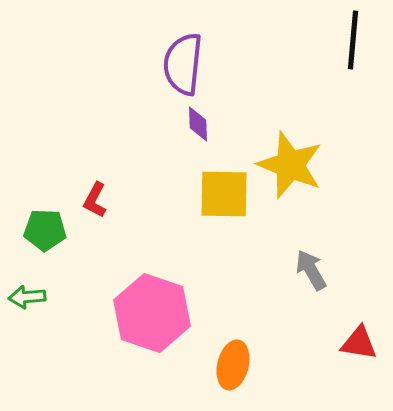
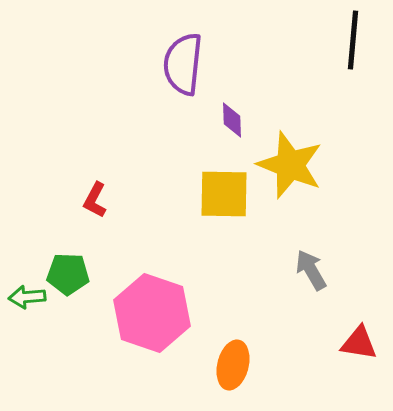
purple diamond: moved 34 px right, 4 px up
green pentagon: moved 23 px right, 44 px down
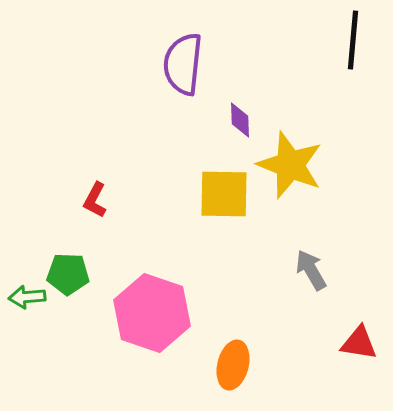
purple diamond: moved 8 px right
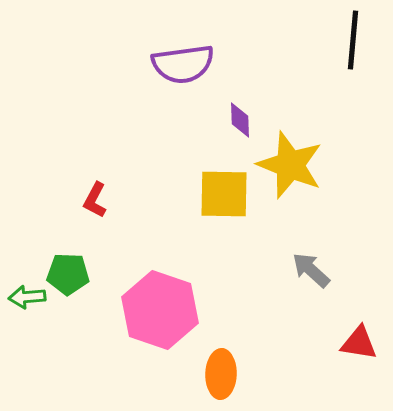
purple semicircle: rotated 104 degrees counterclockwise
gray arrow: rotated 18 degrees counterclockwise
pink hexagon: moved 8 px right, 3 px up
orange ellipse: moved 12 px left, 9 px down; rotated 12 degrees counterclockwise
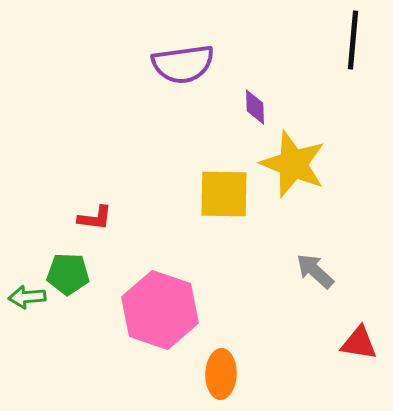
purple diamond: moved 15 px right, 13 px up
yellow star: moved 3 px right, 1 px up
red L-shape: moved 18 px down; rotated 111 degrees counterclockwise
gray arrow: moved 4 px right, 1 px down
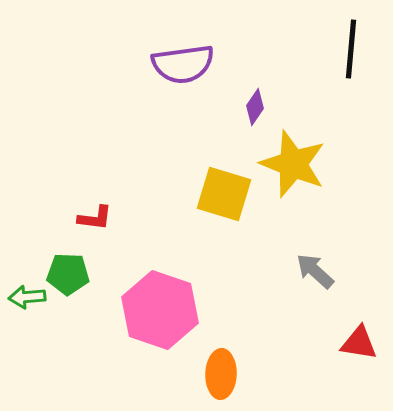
black line: moved 2 px left, 9 px down
purple diamond: rotated 36 degrees clockwise
yellow square: rotated 16 degrees clockwise
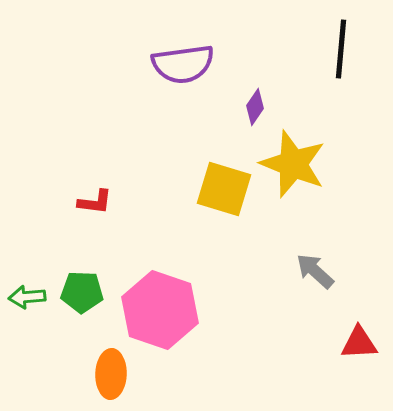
black line: moved 10 px left
yellow square: moved 5 px up
red L-shape: moved 16 px up
green pentagon: moved 14 px right, 18 px down
red triangle: rotated 12 degrees counterclockwise
orange ellipse: moved 110 px left
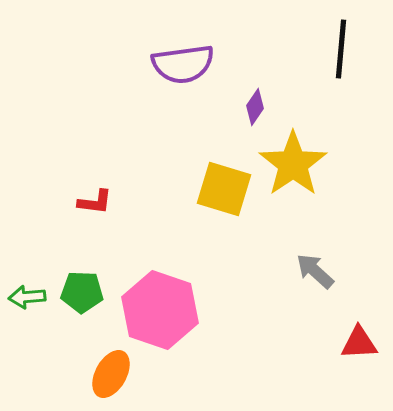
yellow star: rotated 16 degrees clockwise
orange ellipse: rotated 27 degrees clockwise
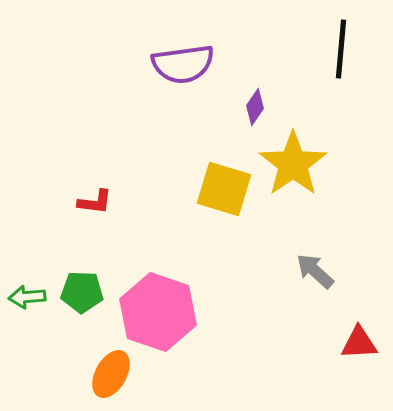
pink hexagon: moved 2 px left, 2 px down
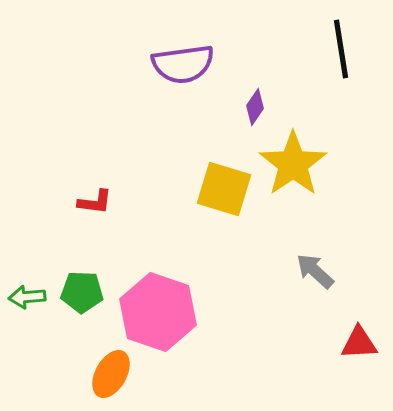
black line: rotated 14 degrees counterclockwise
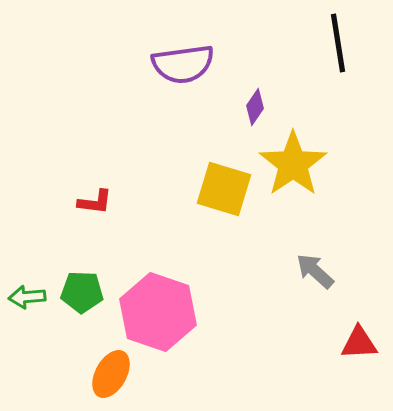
black line: moved 3 px left, 6 px up
